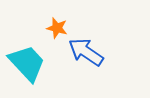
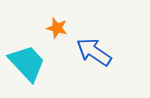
blue arrow: moved 8 px right
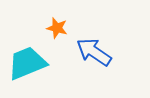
cyan trapezoid: rotated 69 degrees counterclockwise
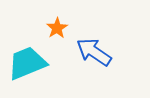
orange star: rotated 25 degrees clockwise
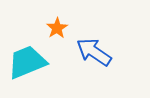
cyan trapezoid: moved 1 px up
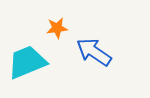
orange star: rotated 25 degrees clockwise
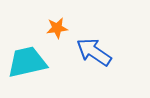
cyan trapezoid: rotated 9 degrees clockwise
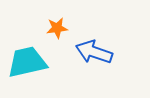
blue arrow: rotated 15 degrees counterclockwise
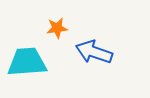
cyan trapezoid: rotated 9 degrees clockwise
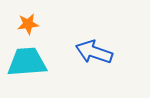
orange star: moved 29 px left, 4 px up
